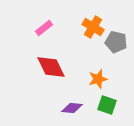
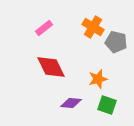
purple diamond: moved 1 px left, 5 px up
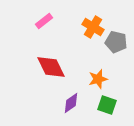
pink rectangle: moved 7 px up
purple diamond: rotated 40 degrees counterclockwise
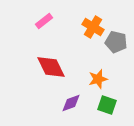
purple diamond: rotated 15 degrees clockwise
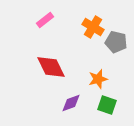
pink rectangle: moved 1 px right, 1 px up
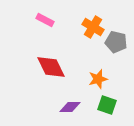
pink rectangle: rotated 66 degrees clockwise
purple diamond: moved 1 px left, 4 px down; rotated 20 degrees clockwise
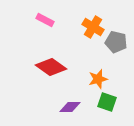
red diamond: rotated 28 degrees counterclockwise
green square: moved 3 px up
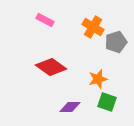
gray pentagon: rotated 30 degrees counterclockwise
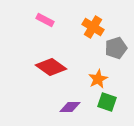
gray pentagon: moved 6 px down
orange star: rotated 12 degrees counterclockwise
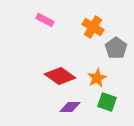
gray pentagon: rotated 20 degrees counterclockwise
red diamond: moved 9 px right, 9 px down
orange star: moved 1 px left, 1 px up
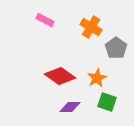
orange cross: moved 2 px left
